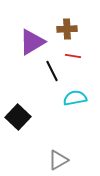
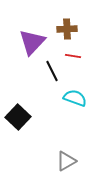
purple triangle: rotated 16 degrees counterclockwise
cyan semicircle: rotated 30 degrees clockwise
gray triangle: moved 8 px right, 1 px down
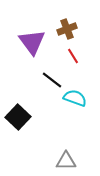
brown cross: rotated 18 degrees counterclockwise
purple triangle: rotated 20 degrees counterclockwise
red line: rotated 49 degrees clockwise
black line: moved 9 px down; rotated 25 degrees counterclockwise
gray triangle: rotated 30 degrees clockwise
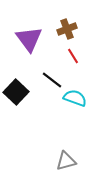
purple triangle: moved 3 px left, 3 px up
black square: moved 2 px left, 25 px up
gray triangle: rotated 15 degrees counterclockwise
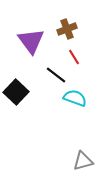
purple triangle: moved 2 px right, 2 px down
red line: moved 1 px right, 1 px down
black line: moved 4 px right, 5 px up
gray triangle: moved 17 px right
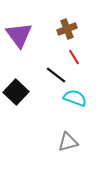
purple triangle: moved 12 px left, 6 px up
gray triangle: moved 15 px left, 19 px up
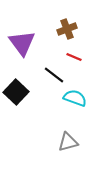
purple triangle: moved 3 px right, 8 px down
red line: rotated 35 degrees counterclockwise
black line: moved 2 px left
